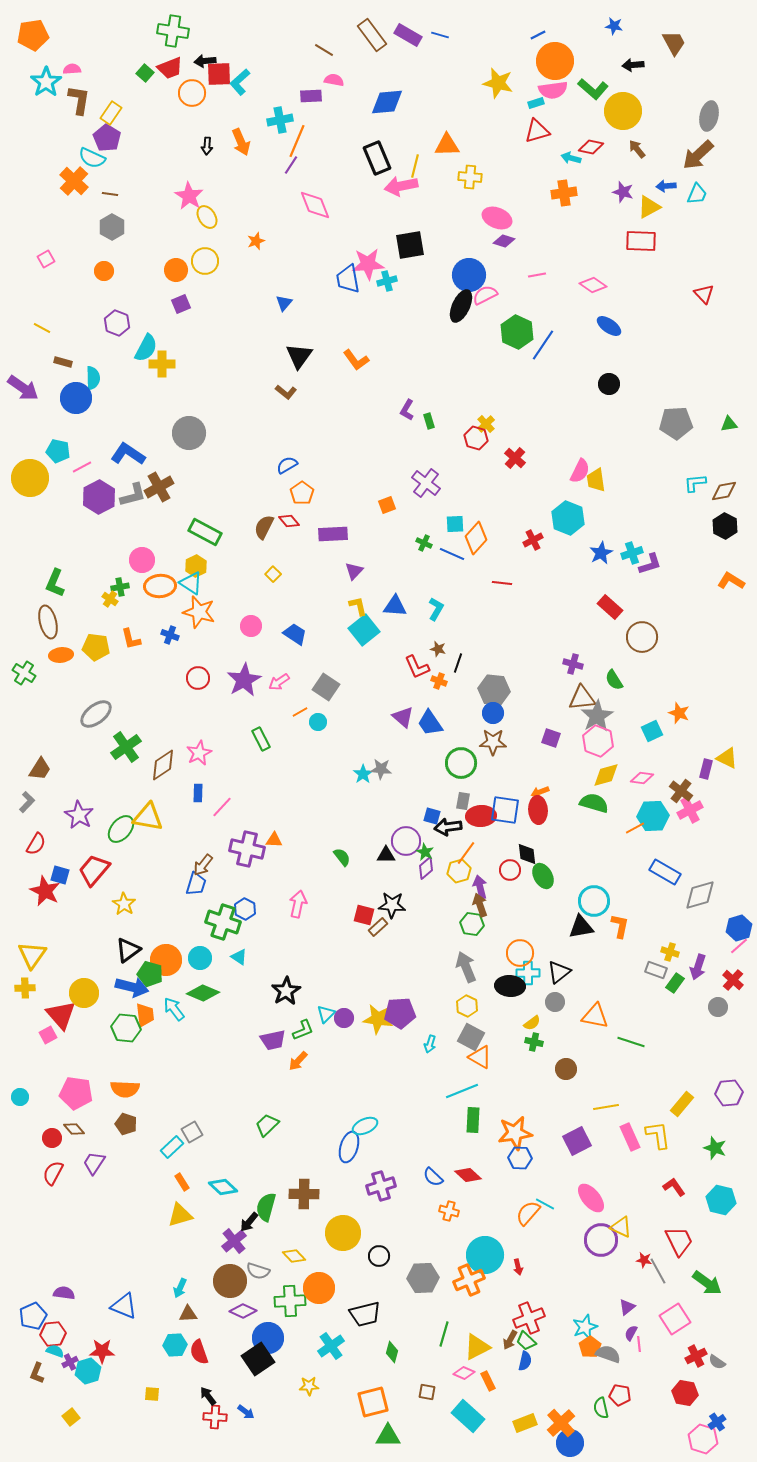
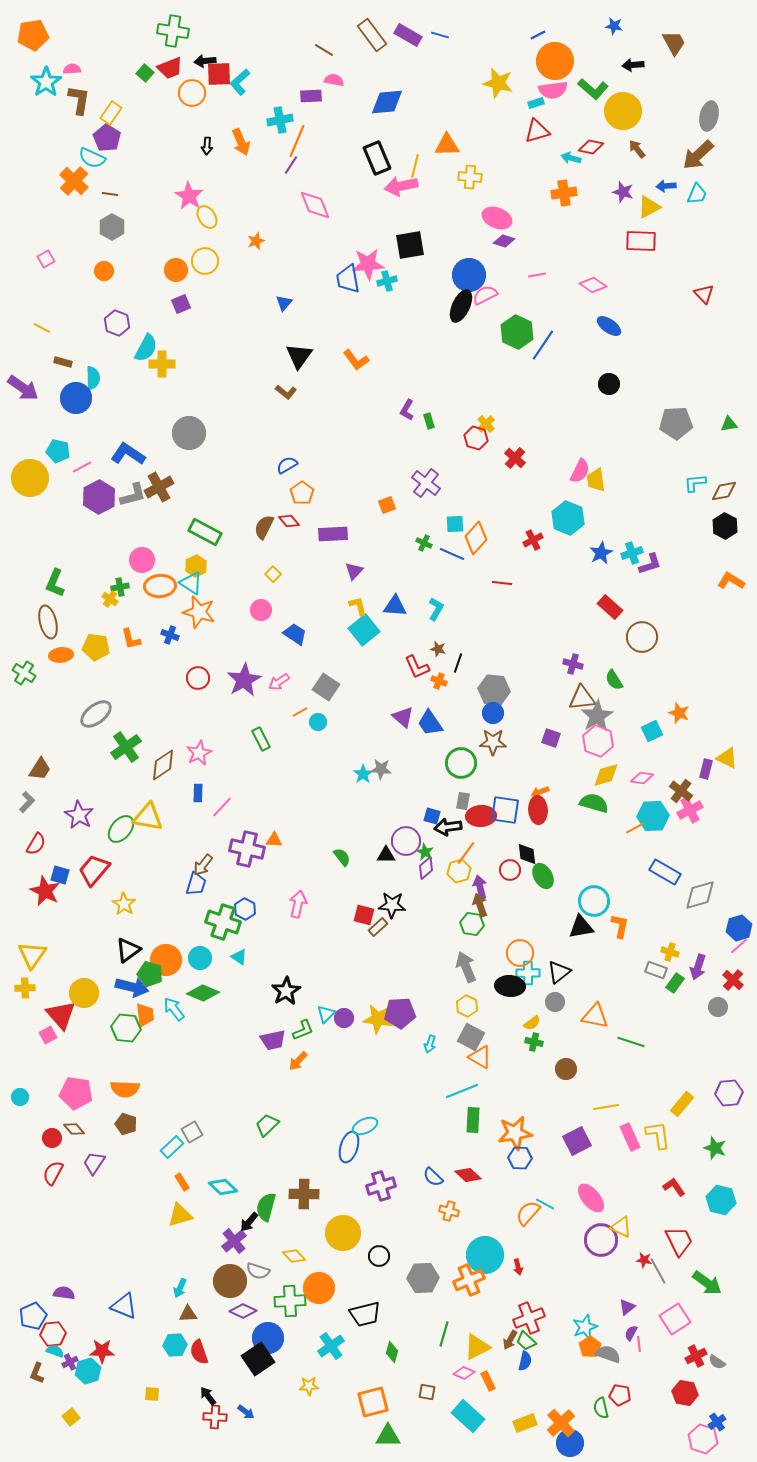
pink circle at (251, 626): moved 10 px right, 16 px up
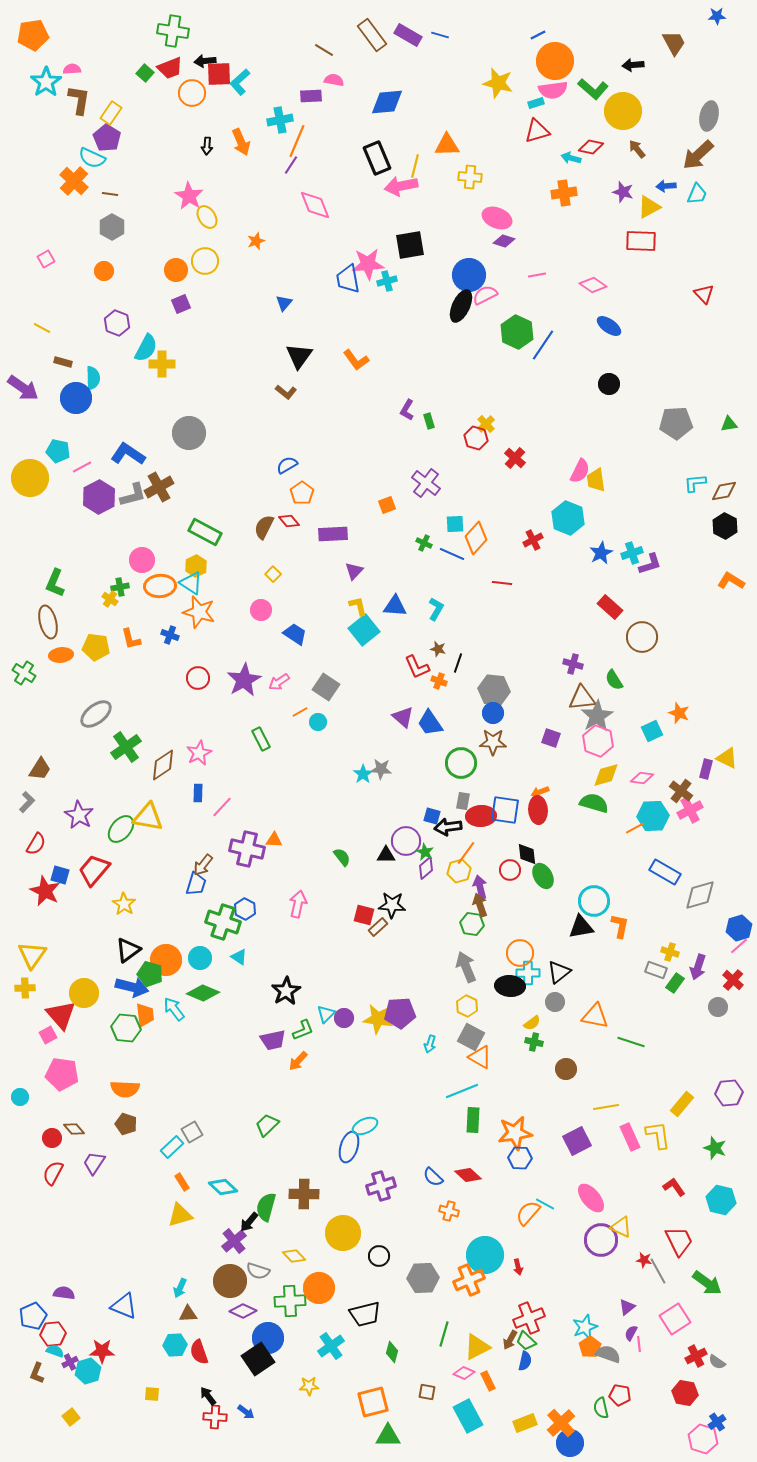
blue star at (614, 26): moved 103 px right, 10 px up; rotated 12 degrees counterclockwise
pink pentagon at (76, 1093): moved 14 px left, 19 px up
cyan rectangle at (468, 1416): rotated 20 degrees clockwise
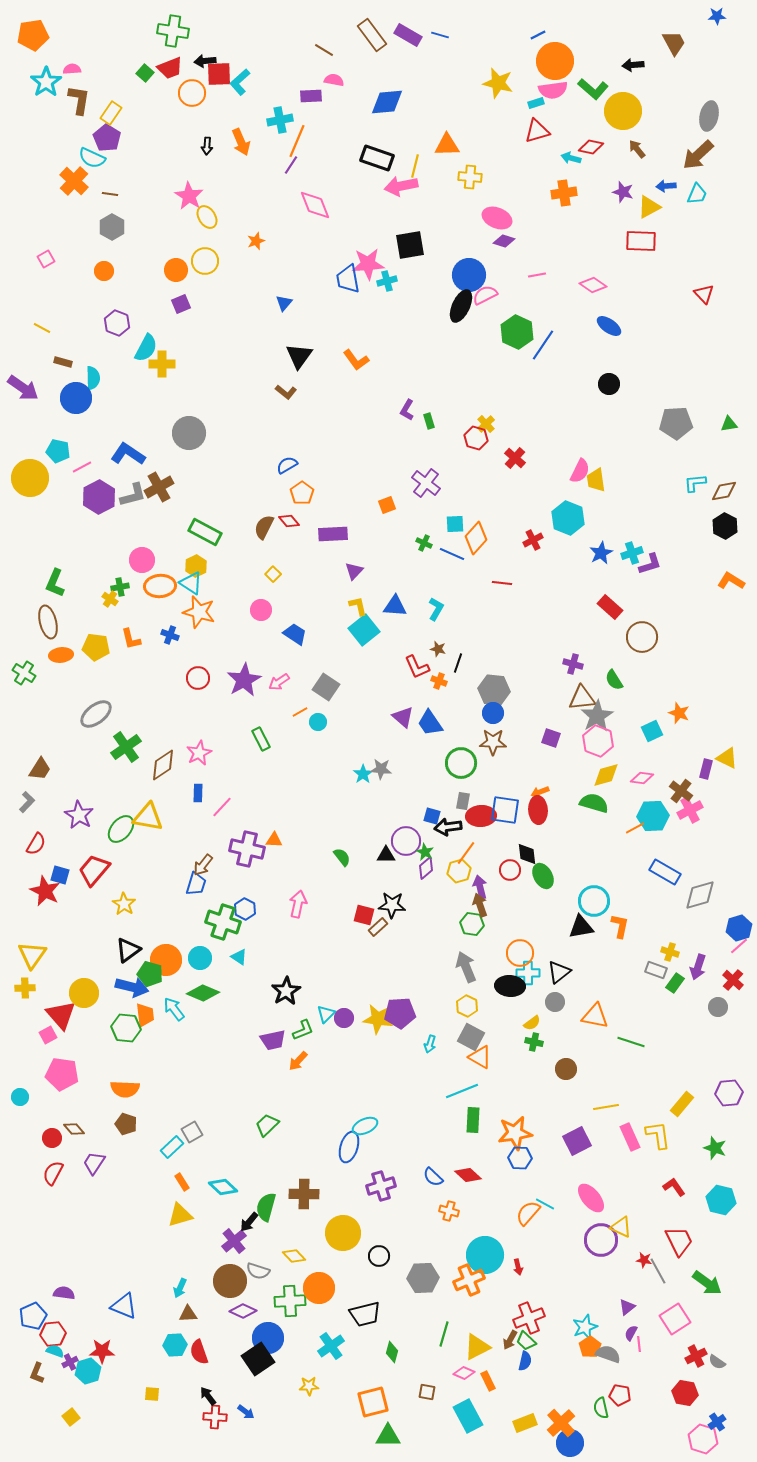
black rectangle at (377, 158): rotated 48 degrees counterclockwise
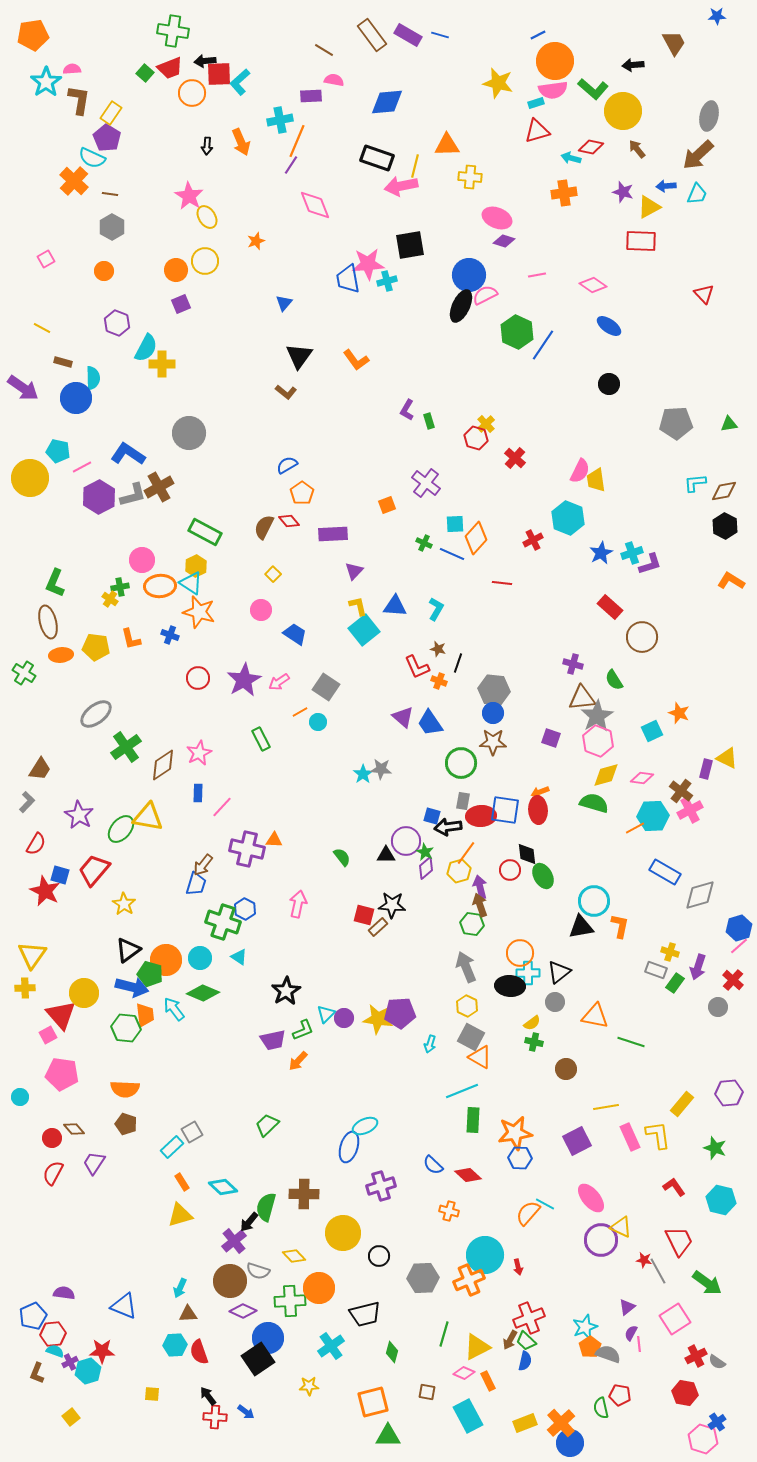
blue semicircle at (433, 1177): moved 12 px up
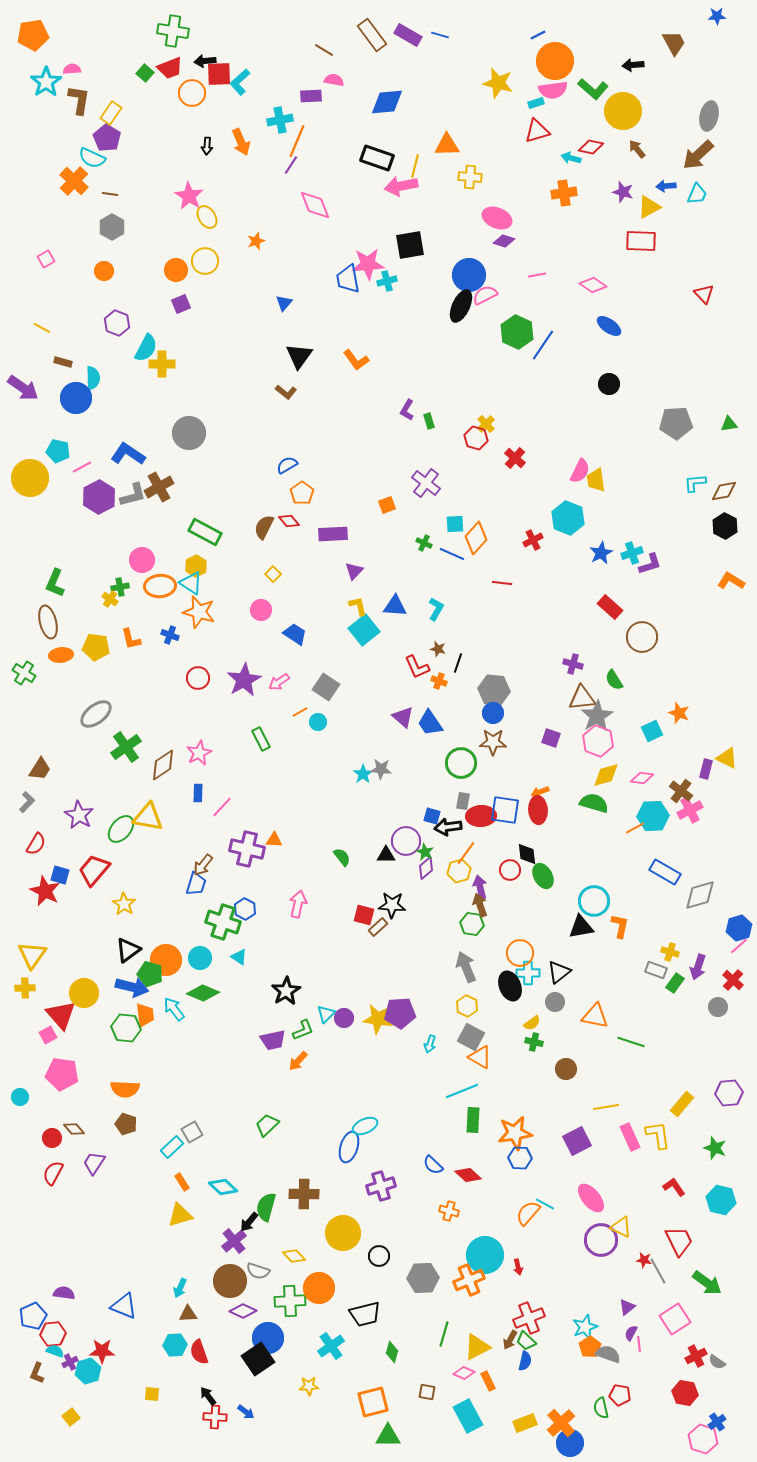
black ellipse at (510, 986): rotated 64 degrees clockwise
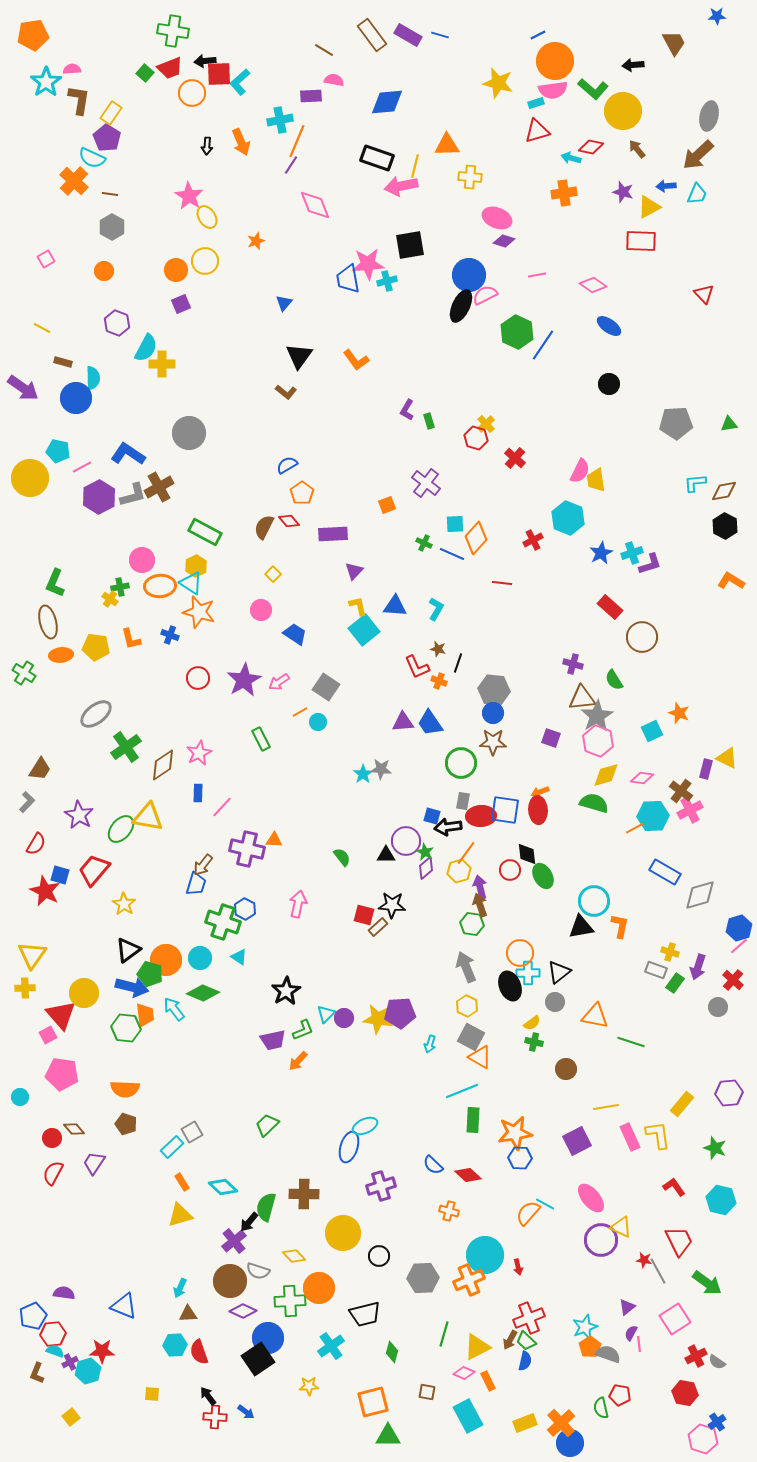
purple triangle at (403, 717): moved 5 px down; rotated 45 degrees counterclockwise
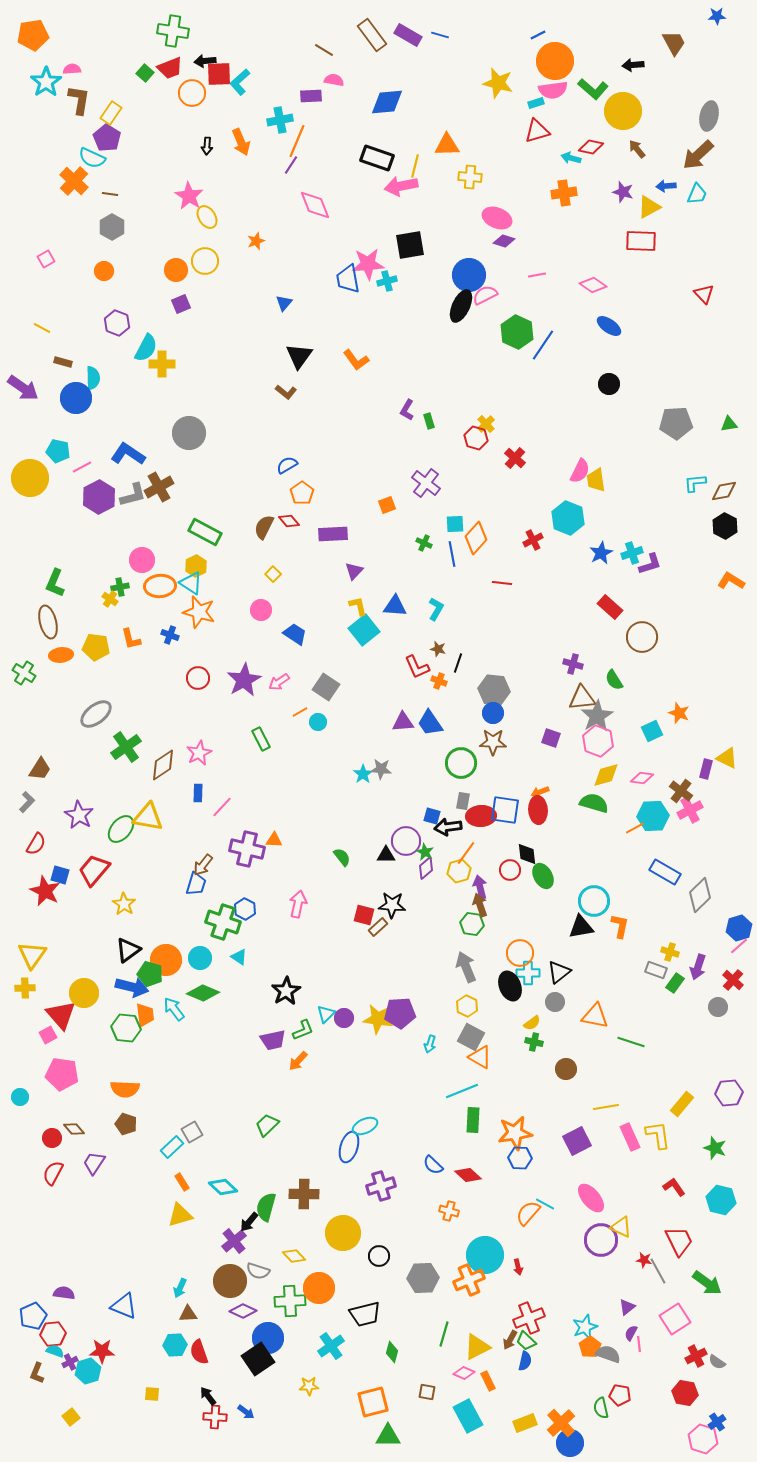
blue line at (452, 554): rotated 55 degrees clockwise
gray diamond at (700, 895): rotated 28 degrees counterclockwise
